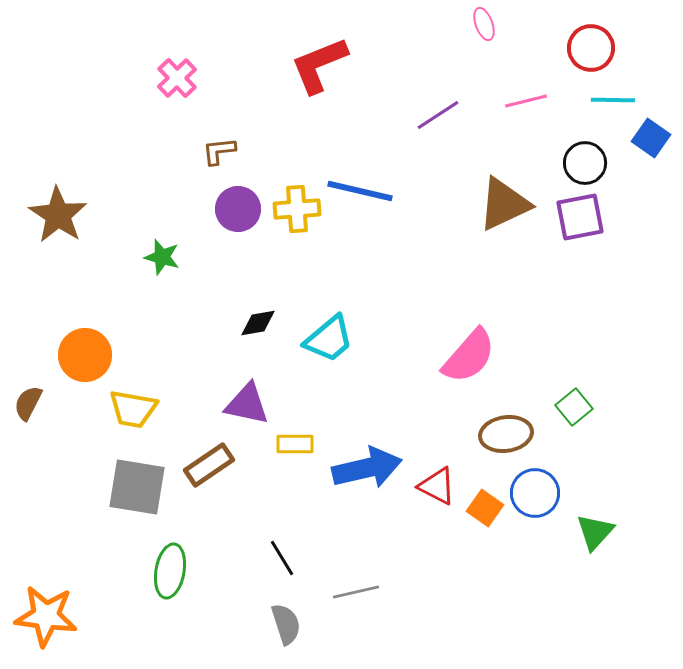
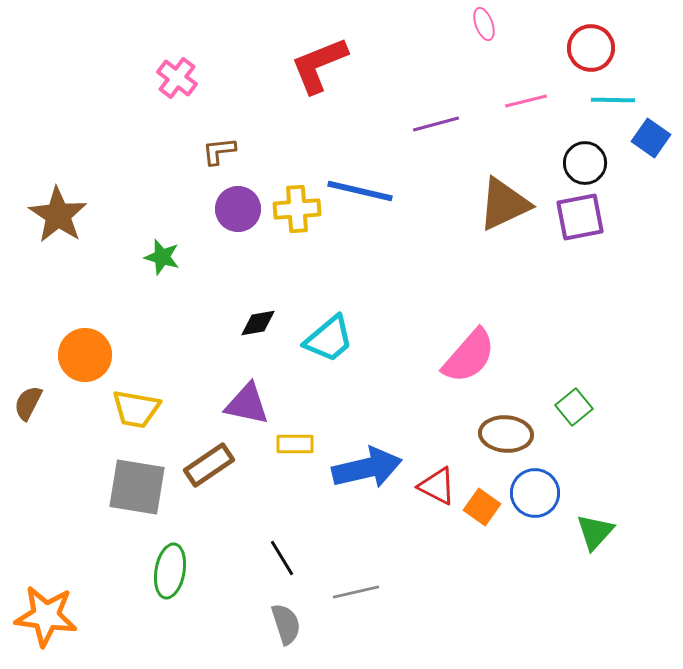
pink cross: rotated 9 degrees counterclockwise
purple line: moved 2 px left, 9 px down; rotated 18 degrees clockwise
yellow trapezoid: moved 3 px right
brown ellipse: rotated 12 degrees clockwise
orange square: moved 3 px left, 1 px up
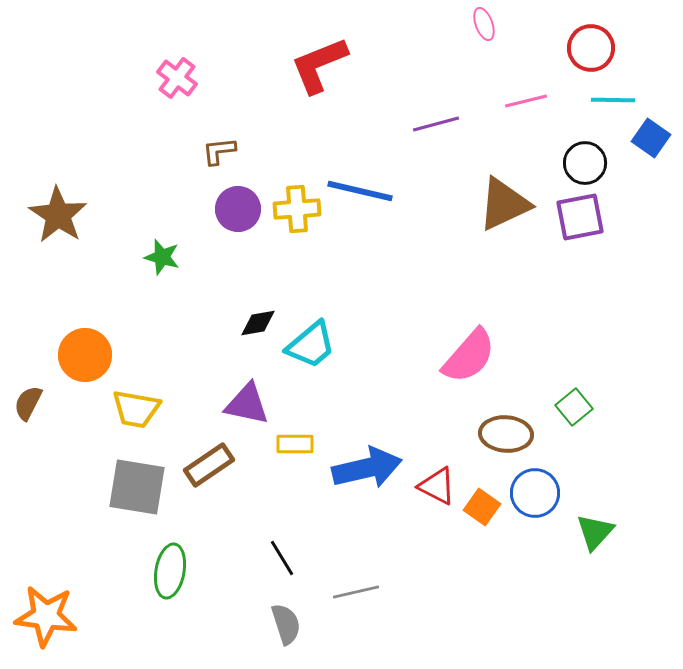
cyan trapezoid: moved 18 px left, 6 px down
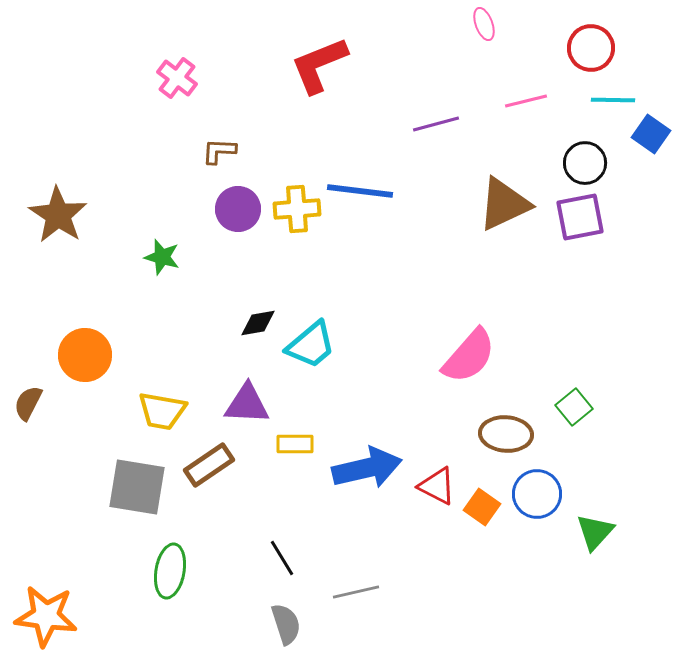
blue square: moved 4 px up
brown L-shape: rotated 9 degrees clockwise
blue line: rotated 6 degrees counterclockwise
purple triangle: rotated 9 degrees counterclockwise
yellow trapezoid: moved 26 px right, 2 px down
blue circle: moved 2 px right, 1 px down
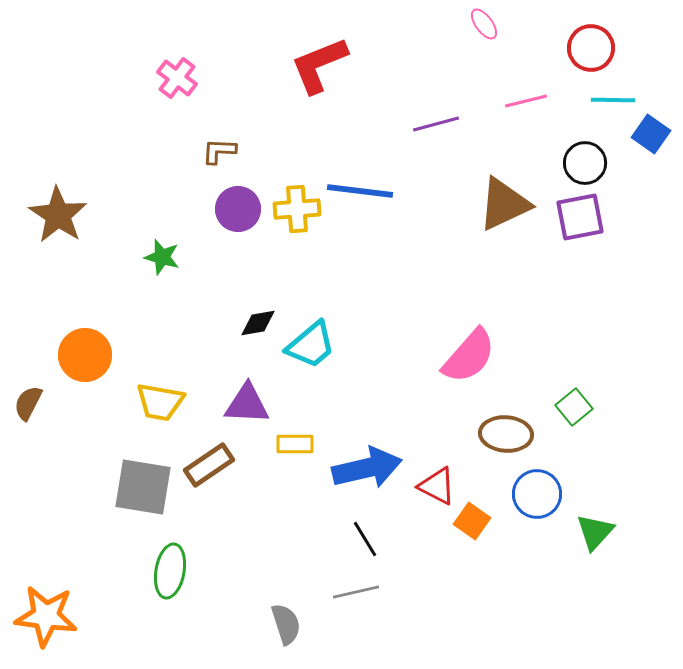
pink ellipse: rotated 16 degrees counterclockwise
yellow trapezoid: moved 2 px left, 9 px up
gray square: moved 6 px right
orange square: moved 10 px left, 14 px down
black line: moved 83 px right, 19 px up
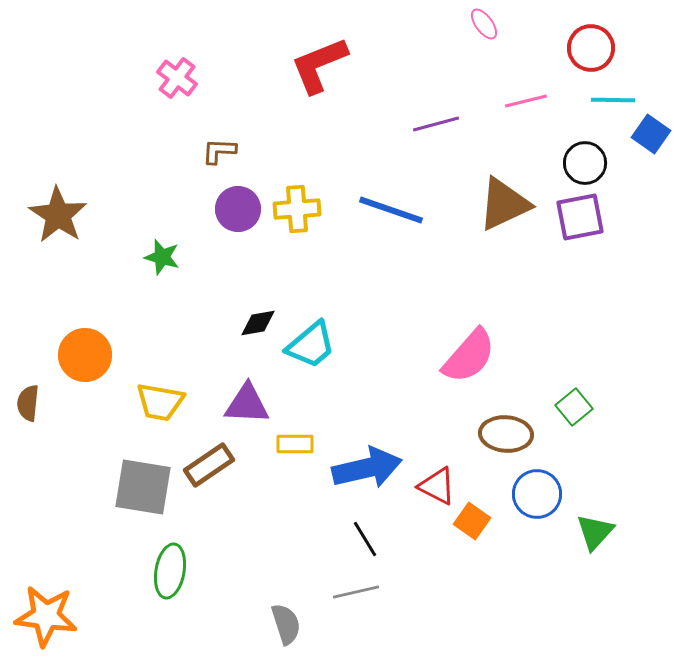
blue line: moved 31 px right, 19 px down; rotated 12 degrees clockwise
brown semicircle: rotated 21 degrees counterclockwise
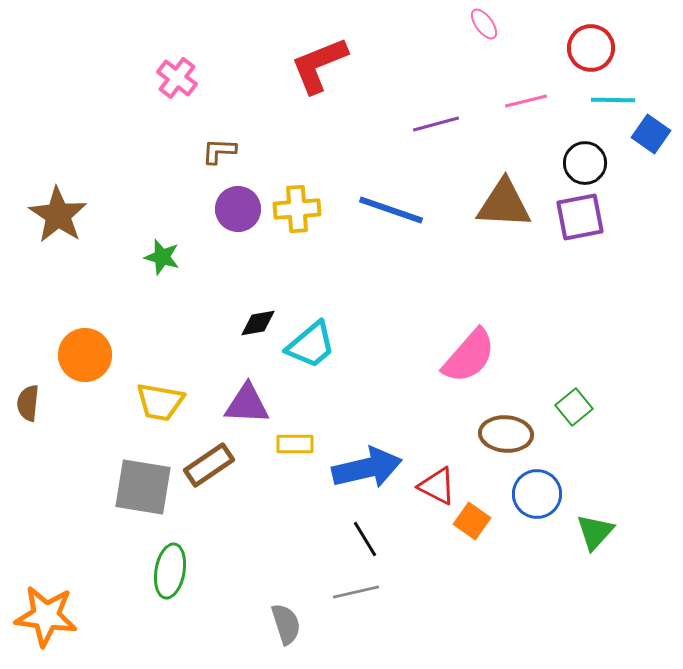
brown triangle: rotated 28 degrees clockwise
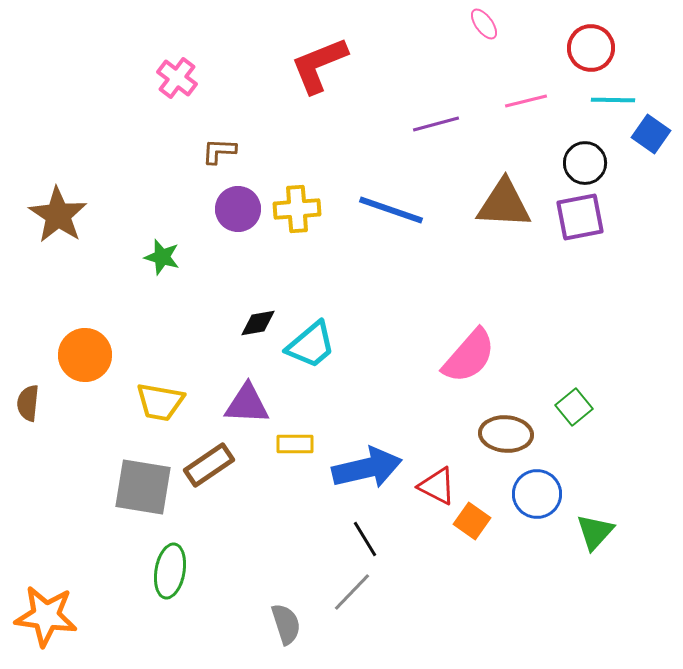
gray line: moved 4 px left; rotated 33 degrees counterclockwise
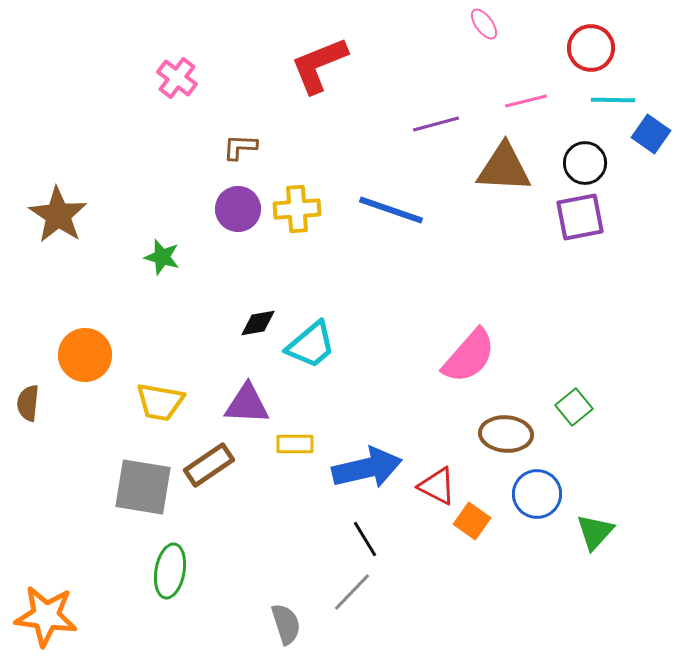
brown L-shape: moved 21 px right, 4 px up
brown triangle: moved 36 px up
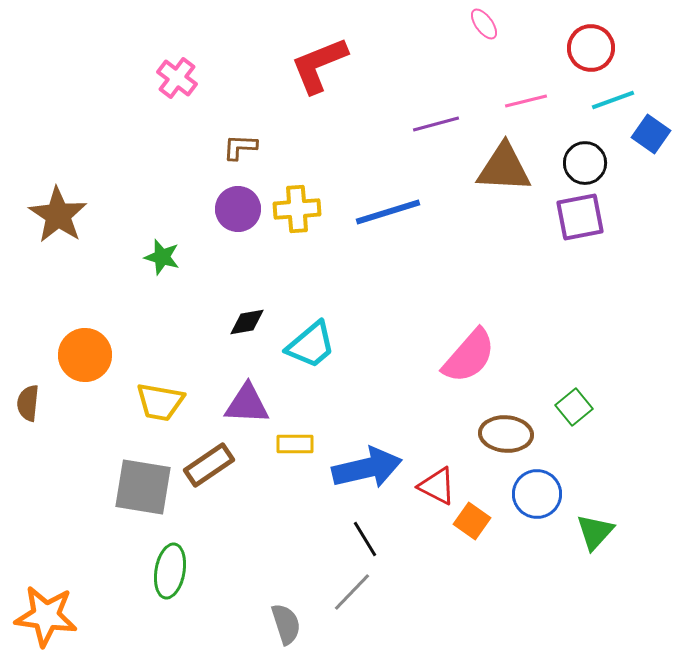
cyan line: rotated 21 degrees counterclockwise
blue line: moved 3 px left, 2 px down; rotated 36 degrees counterclockwise
black diamond: moved 11 px left, 1 px up
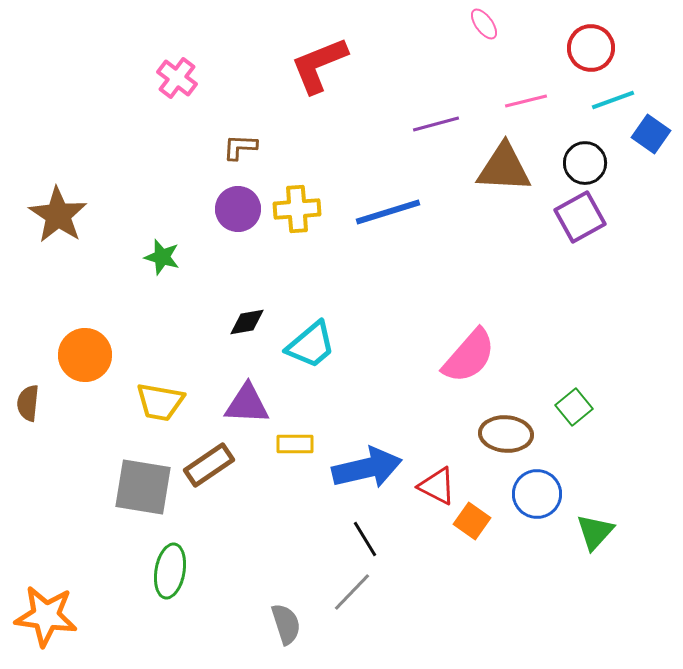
purple square: rotated 18 degrees counterclockwise
